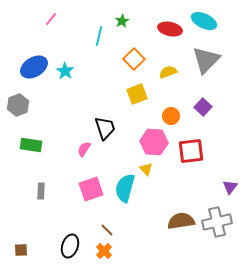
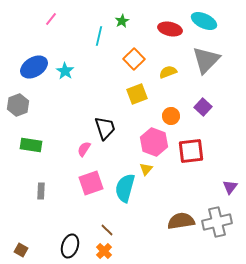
pink hexagon: rotated 16 degrees clockwise
yellow triangle: rotated 24 degrees clockwise
pink square: moved 6 px up
brown square: rotated 32 degrees clockwise
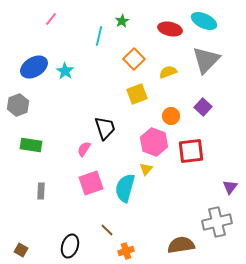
brown semicircle: moved 24 px down
orange cross: moved 22 px right; rotated 28 degrees clockwise
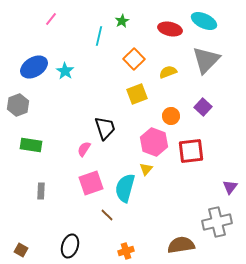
brown line: moved 15 px up
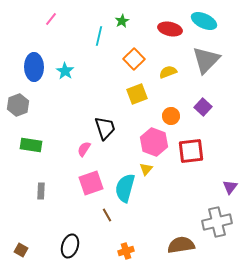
blue ellipse: rotated 60 degrees counterclockwise
brown line: rotated 16 degrees clockwise
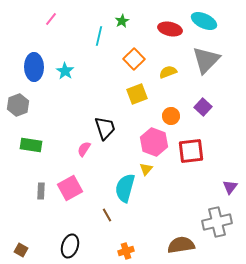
pink square: moved 21 px left, 5 px down; rotated 10 degrees counterclockwise
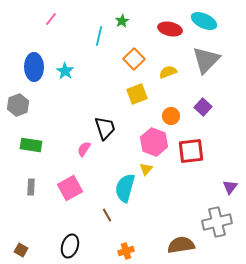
gray rectangle: moved 10 px left, 4 px up
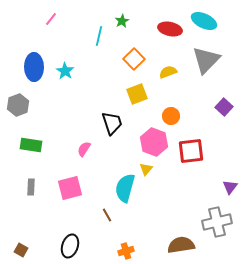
purple square: moved 21 px right
black trapezoid: moved 7 px right, 5 px up
pink square: rotated 15 degrees clockwise
